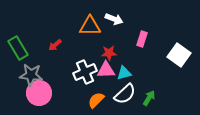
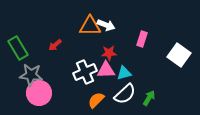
white arrow: moved 8 px left, 6 px down
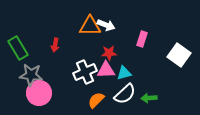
red arrow: rotated 40 degrees counterclockwise
green arrow: rotated 126 degrees counterclockwise
